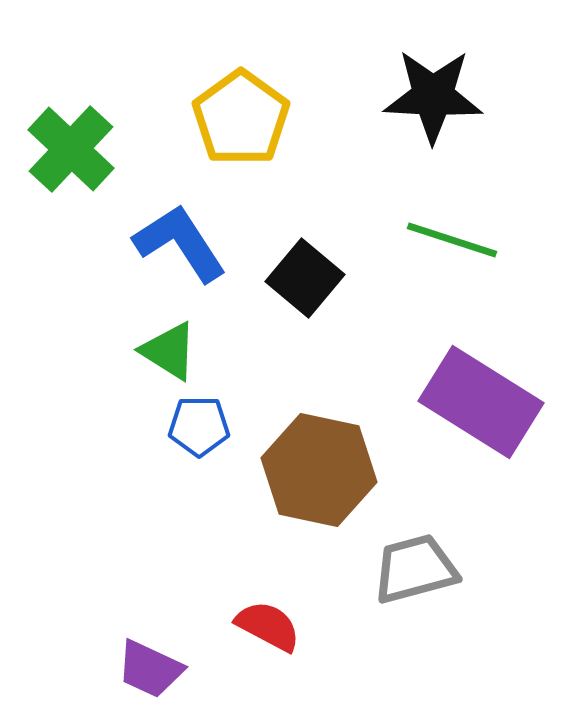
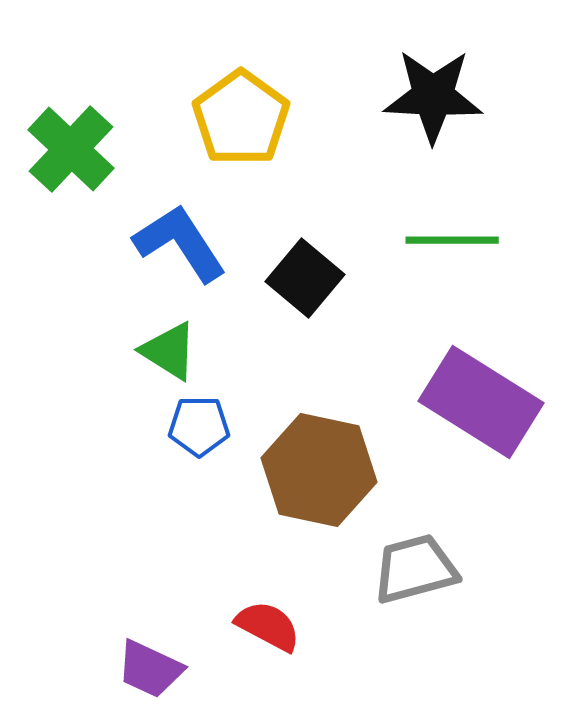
green line: rotated 18 degrees counterclockwise
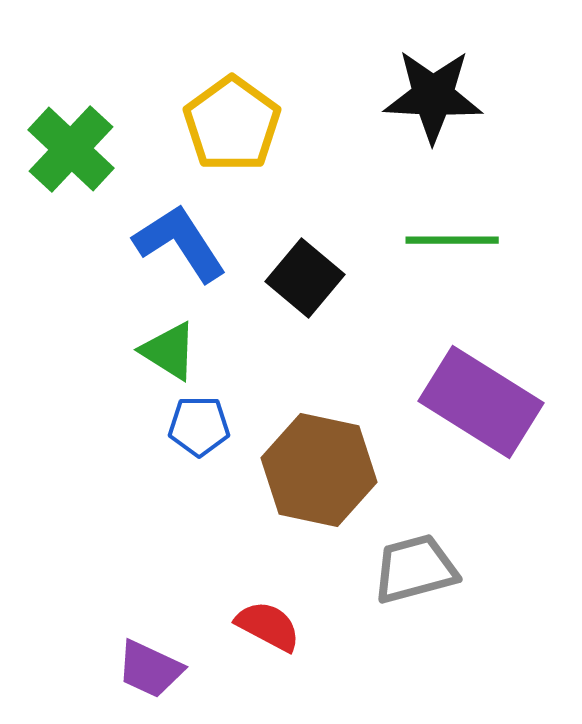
yellow pentagon: moved 9 px left, 6 px down
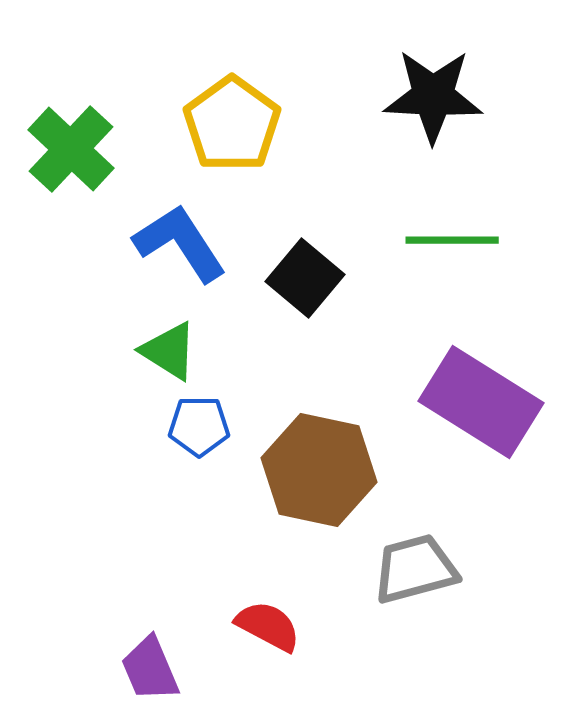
purple trapezoid: rotated 42 degrees clockwise
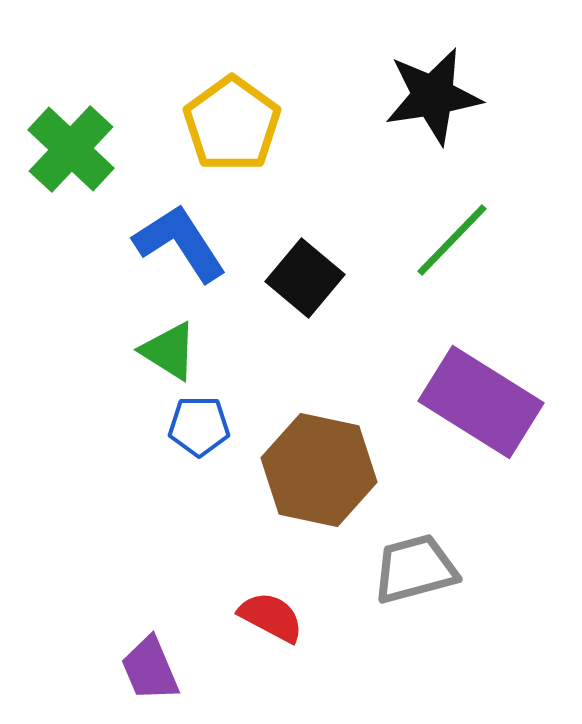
black star: rotated 12 degrees counterclockwise
green line: rotated 46 degrees counterclockwise
red semicircle: moved 3 px right, 9 px up
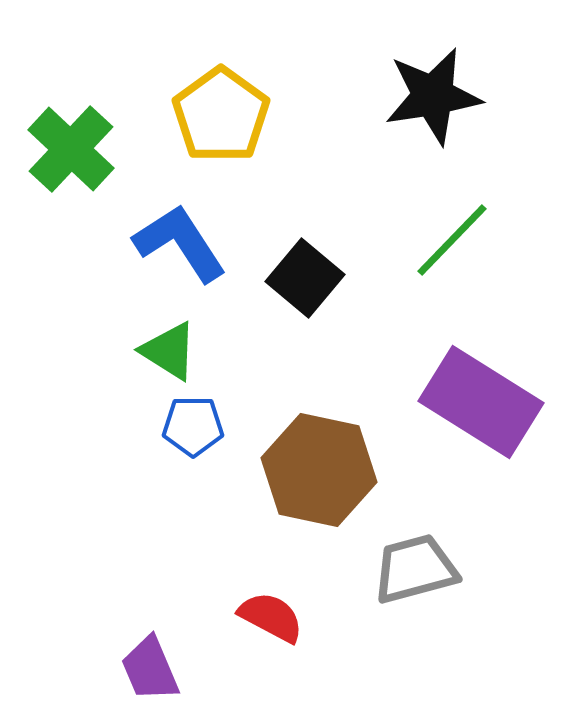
yellow pentagon: moved 11 px left, 9 px up
blue pentagon: moved 6 px left
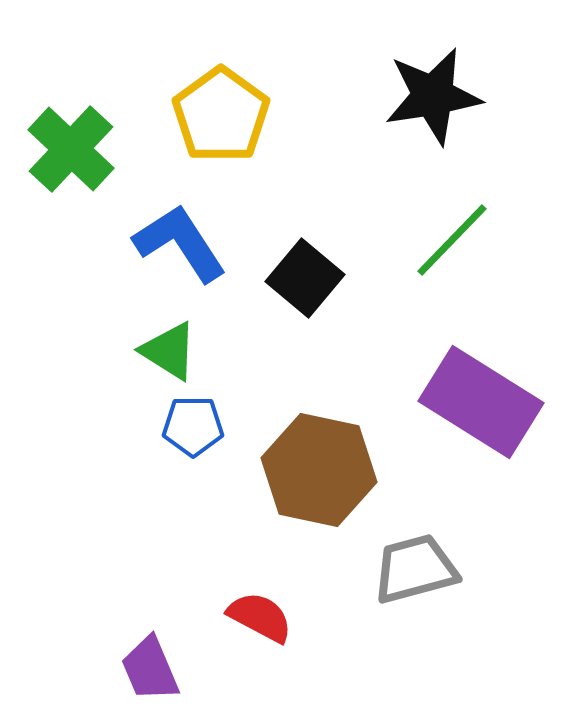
red semicircle: moved 11 px left
